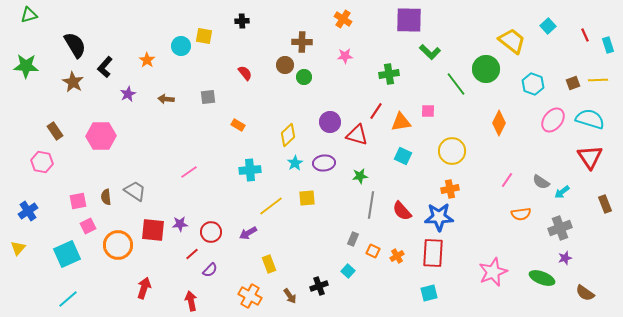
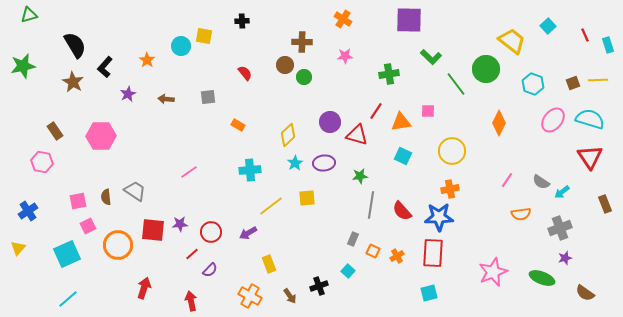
green L-shape at (430, 52): moved 1 px right, 5 px down
green star at (26, 66): moved 3 px left; rotated 15 degrees counterclockwise
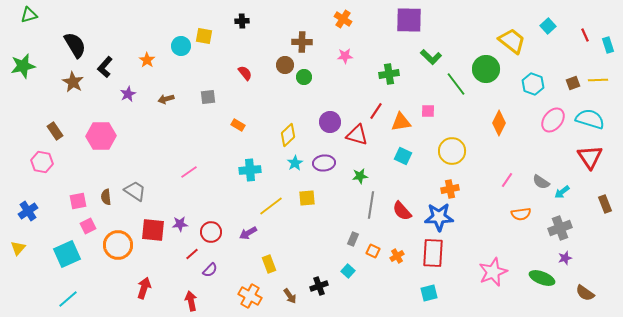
brown arrow at (166, 99): rotated 21 degrees counterclockwise
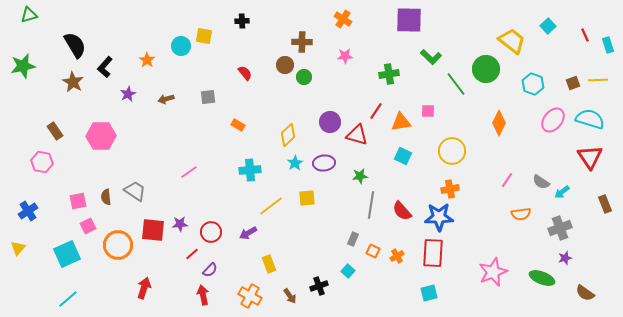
red arrow at (191, 301): moved 12 px right, 6 px up
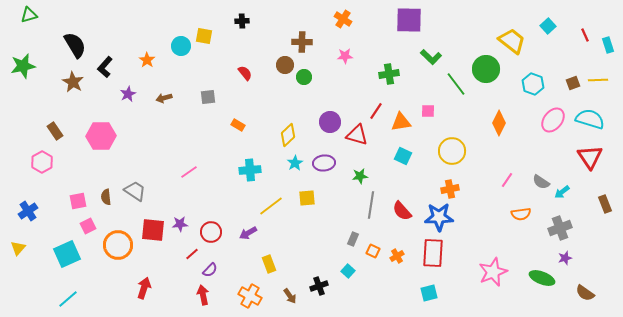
brown arrow at (166, 99): moved 2 px left, 1 px up
pink hexagon at (42, 162): rotated 20 degrees clockwise
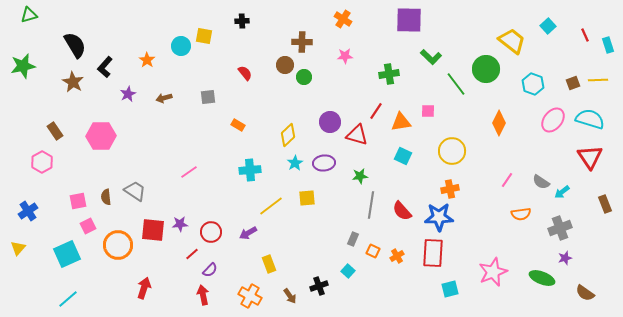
cyan square at (429, 293): moved 21 px right, 4 px up
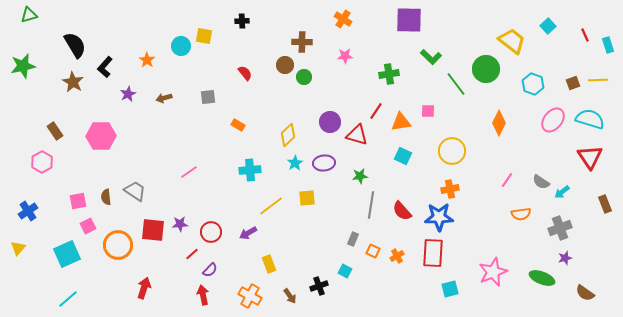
cyan square at (348, 271): moved 3 px left; rotated 16 degrees counterclockwise
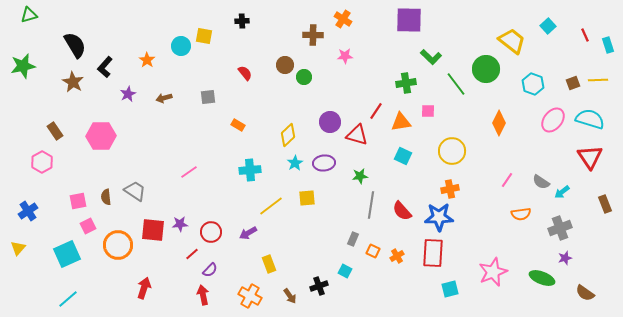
brown cross at (302, 42): moved 11 px right, 7 px up
green cross at (389, 74): moved 17 px right, 9 px down
